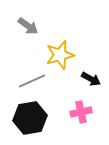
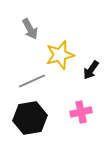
gray arrow: moved 2 px right, 3 px down; rotated 25 degrees clockwise
black arrow: moved 9 px up; rotated 96 degrees clockwise
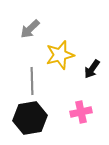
gray arrow: rotated 75 degrees clockwise
black arrow: moved 1 px right, 1 px up
gray line: rotated 68 degrees counterclockwise
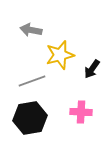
gray arrow: moved 1 px right, 1 px down; rotated 55 degrees clockwise
gray line: rotated 72 degrees clockwise
pink cross: rotated 15 degrees clockwise
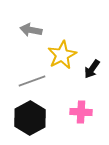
yellow star: moved 2 px right; rotated 12 degrees counterclockwise
black hexagon: rotated 20 degrees counterclockwise
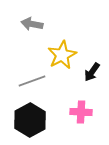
gray arrow: moved 1 px right, 6 px up
black arrow: moved 3 px down
black hexagon: moved 2 px down
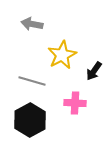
black arrow: moved 2 px right, 1 px up
gray line: rotated 36 degrees clockwise
pink cross: moved 6 px left, 9 px up
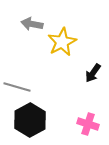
yellow star: moved 13 px up
black arrow: moved 1 px left, 2 px down
gray line: moved 15 px left, 6 px down
pink cross: moved 13 px right, 21 px down; rotated 15 degrees clockwise
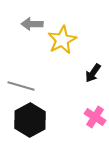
gray arrow: rotated 10 degrees counterclockwise
yellow star: moved 2 px up
gray line: moved 4 px right, 1 px up
pink cross: moved 7 px right, 7 px up; rotated 15 degrees clockwise
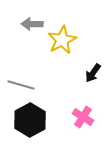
gray line: moved 1 px up
pink cross: moved 12 px left
